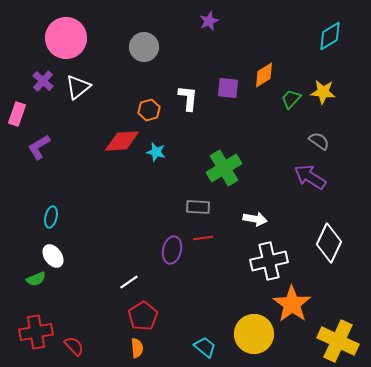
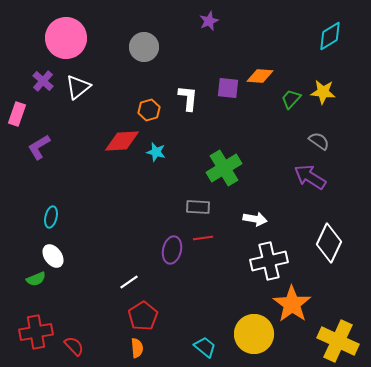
orange diamond: moved 4 px left, 1 px down; rotated 36 degrees clockwise
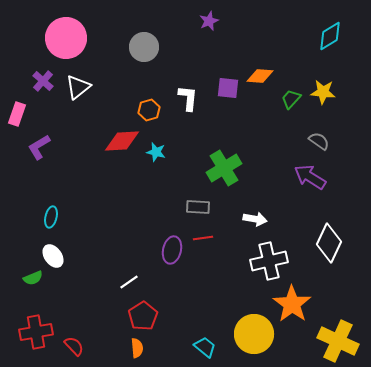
green semicircle: moved 3 px left, 1 px up
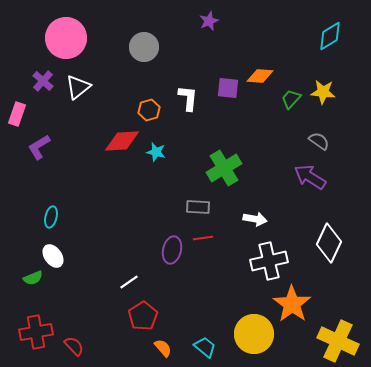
orange semicircle: moved 26 px right; rotated 36 degrees counterclockwise
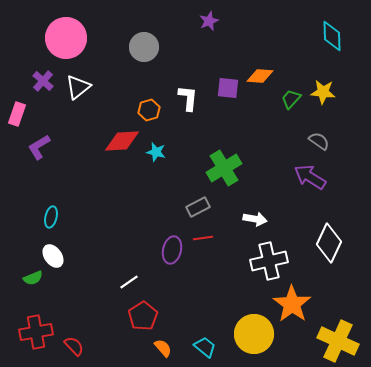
cyan diamond: moved 2 px right; rotated 60 degrees counterclockwise
gray rectangle: rotated 30 degrees counterclockwise
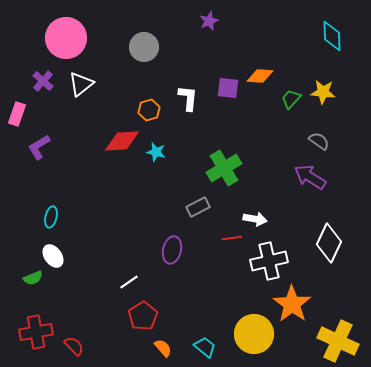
white triangle: moved 3 px right, 3 px up
red line: moved 29 px right
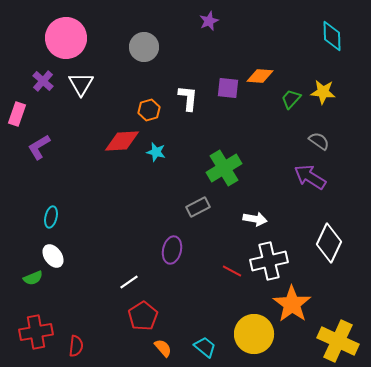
white triangle: rotated 20 degrees counterclockwise
red line: moved 33 px down; rotated 36 degrees clockwise
red semicircle: moved 2 px right; rotated 50 degrees clockwise
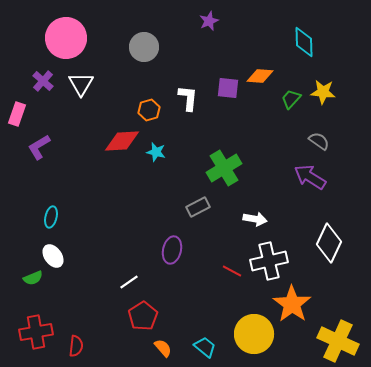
cyan diamond: moved 28 px left, 6 px down
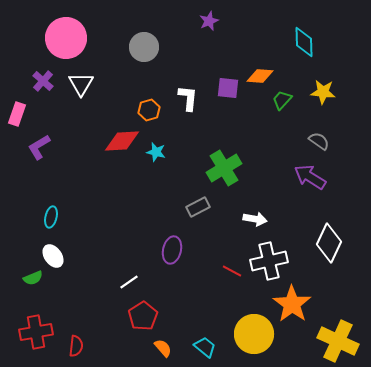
green trapezoid: moved 9 px left, 1 px down
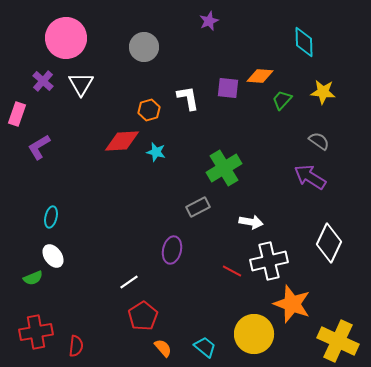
white L-shape: rotated 16 degrees counterclockwise
white arrow: moved 4 px left, 3 px down
orange star: rotated 15 degrees counterclockwise
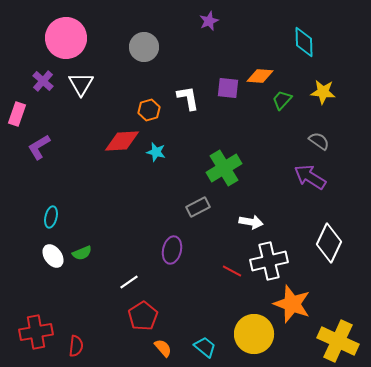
green semicircle: moved 49 px right, 25 px up
